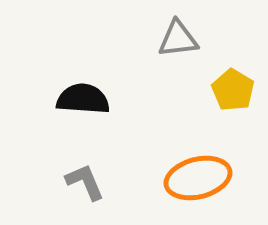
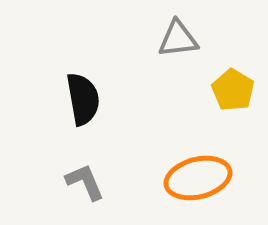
black semicircle: rotated 76 degrees clockwise
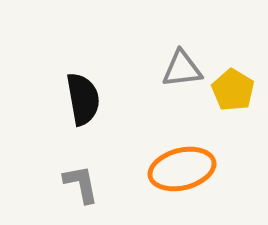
gray triangle: moved 4 px right, 30 px down
orange ellipse: moved 16 px left, 9 px up
gray L-shape: moved 4 px left, 2 px down; rotated 12 degrees clockwise
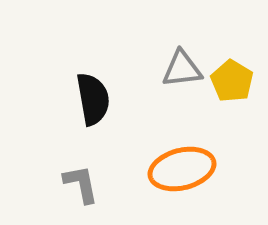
yellow pentagon: moved 1 px left, 9 px up
black semicircle: moved 10 px right
